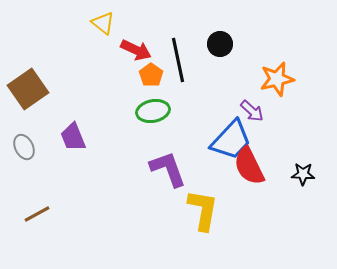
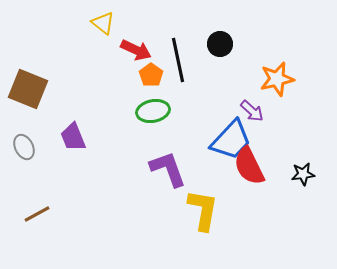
brown square: rotated 33 degrees counterclockwise
black star: rotated 10 degrees counterclockwise
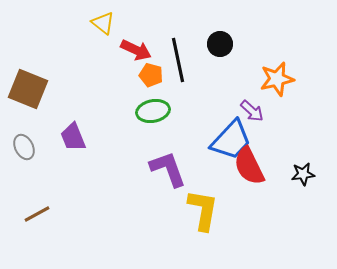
orange pentagon: rotated 20 degrees counterclockwise
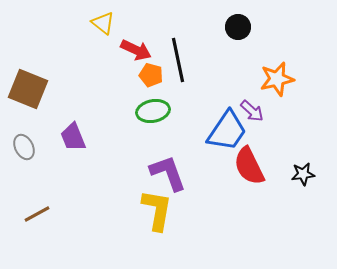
black circle: moved 18 px right, 17 px up
blue trapezoid: moved 4 px left, 9 px up; rotated 9 degrees counterclockwise
purple L-shape: moved 4 px down
yellow L-shape: moved 46 px left
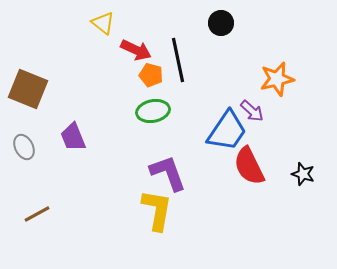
black circle: moved 17 px left, 4 px up
black star: rotated 25 degrees clockwise
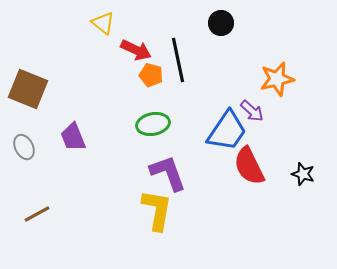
green ellipse: moved 13 px down
